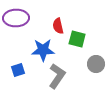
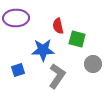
gray circle: moved 3 px left
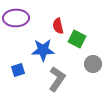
green square: rotated 12 degrees clockwise
gray L-shape: moved 3 px down
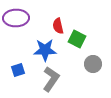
blue star: moved 2 px right
gray L-shape: moved 6 px left
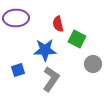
red semicircle: moved 2 px up
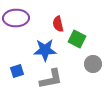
blue square: moved 1 px left, 1 px down
gray L-shape: rotated 45 degrees clockwise
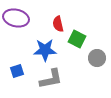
purple ellipse: rotated 15 degrees clockwise
gray circle: moved 4 px right, 6 px up
